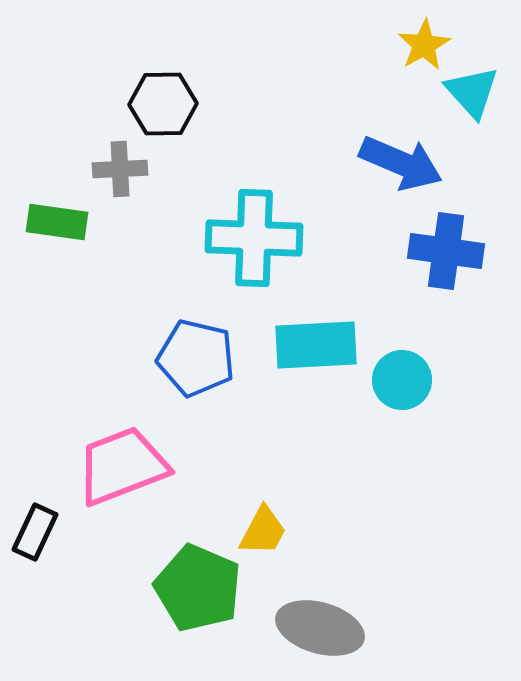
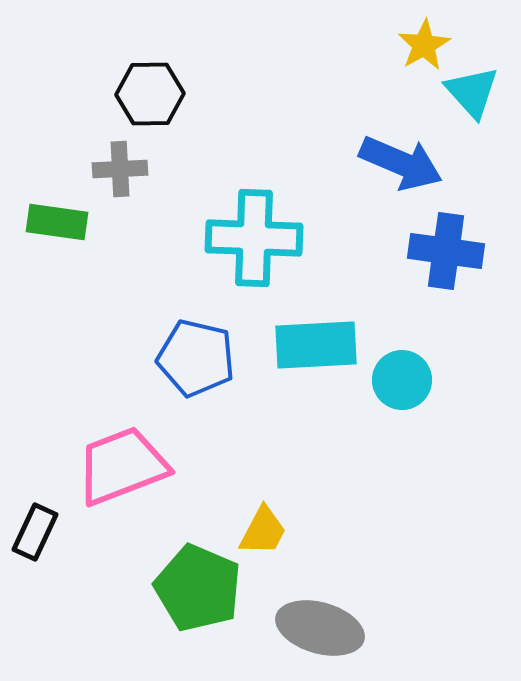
black hexagon: moved 13 px left, 10 px up
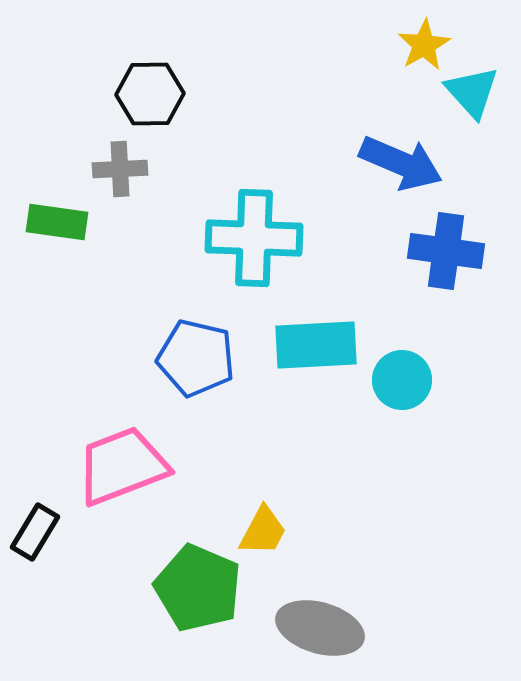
black rectangle: rotated 6 degrees clockwise
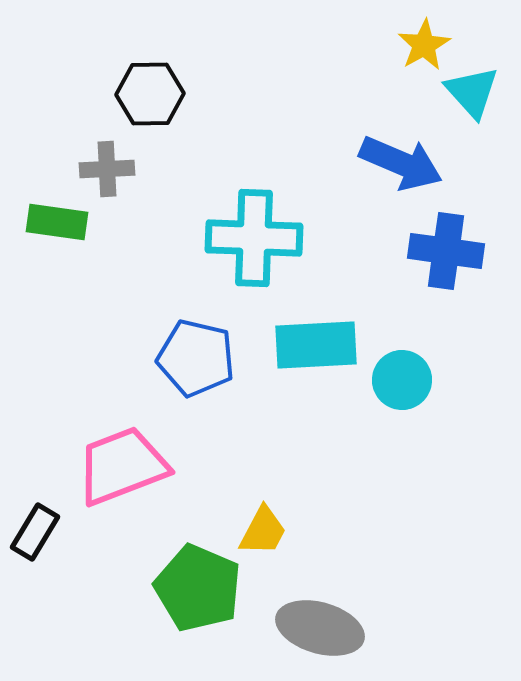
gray cross: moved 13 px left
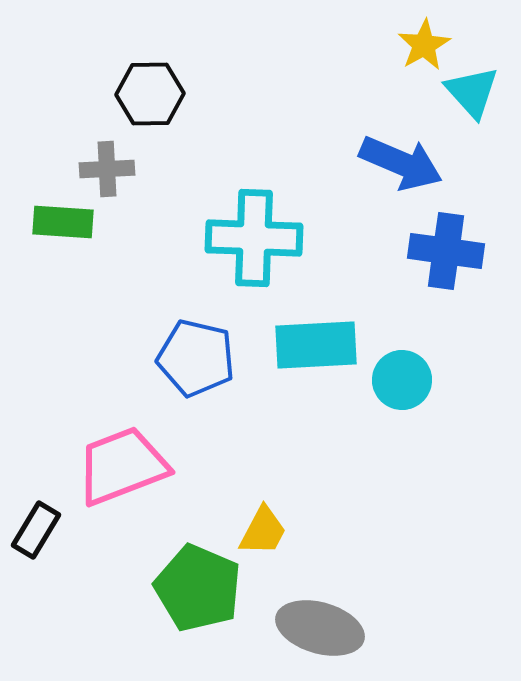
green rectangle: moved 6 px right; rotated 4 degrees counterclockwise
black rectangle: moved 1 px right, 2 px up
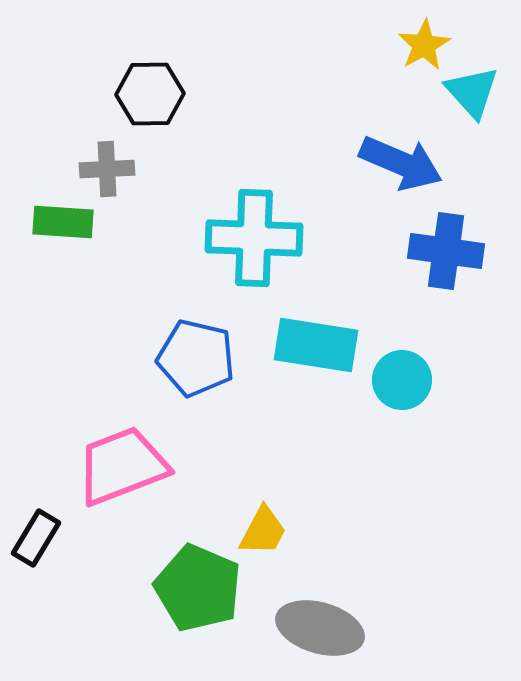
cyan rectangle: rotated 12 degrees clockwise
black rectangle: moved 8 px down
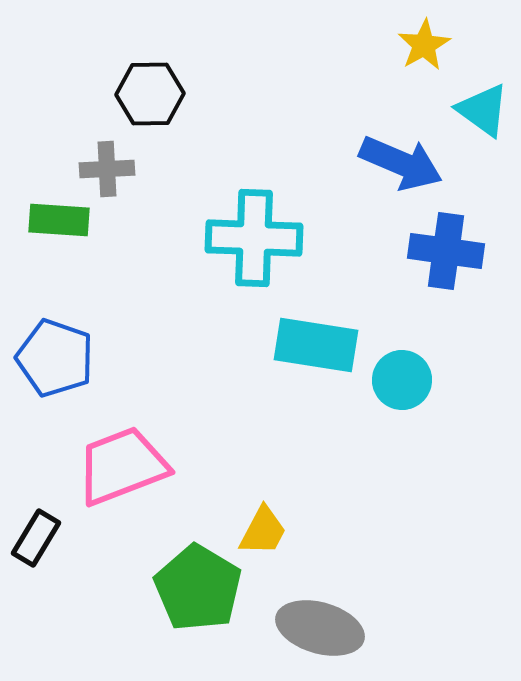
cyan triangle: moved 11 px right, 18 px down; rotated 12 degrees counterclockwise
green rectangle: moved 4 px left, 2 px up
blue pentagon: moved 141 px left; rotated 6 degrees clockwise
green pentagon: rotated 8 degrees clockwise
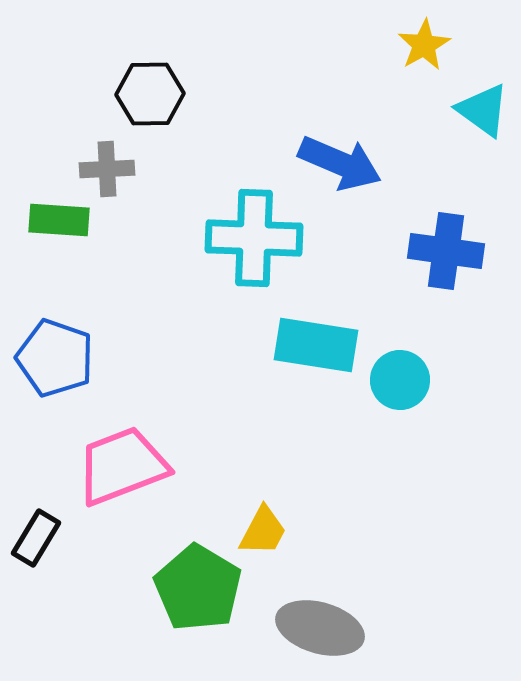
blue arrow: moved 61 px left
cyan circle: moved 2 px left
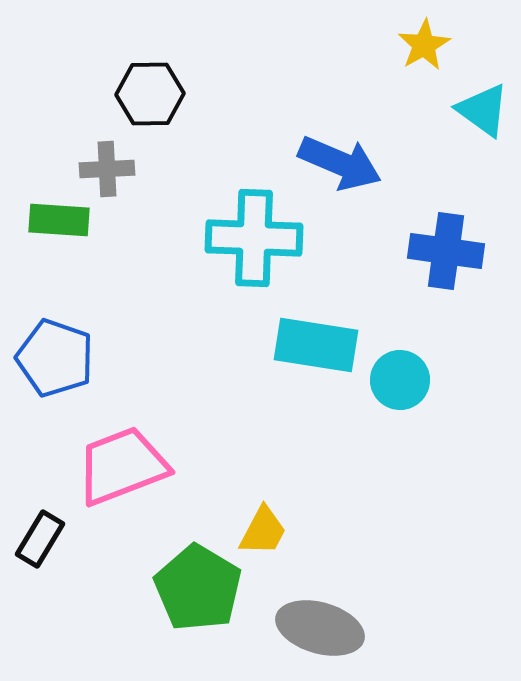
black rectangle: moved 4 px right, 1 px down
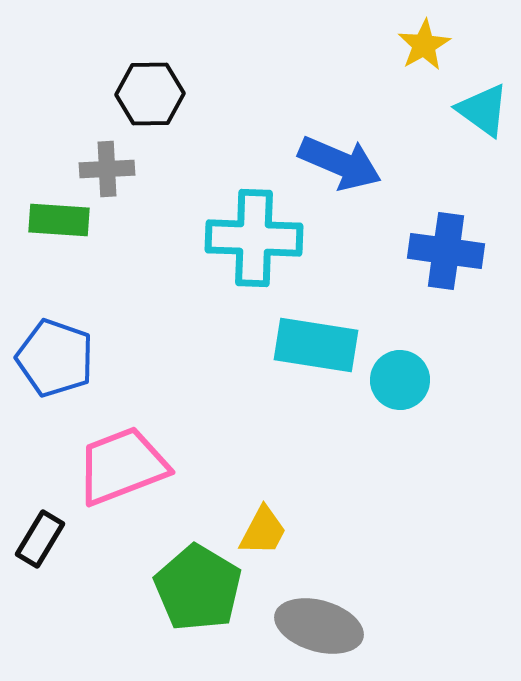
gray ellipse: moved 1 px left, 2 px up
